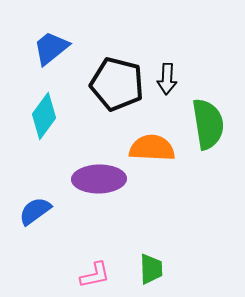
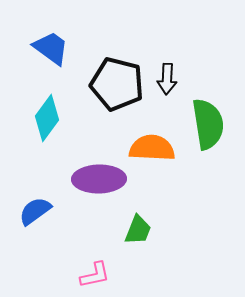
blue trapezoid: rotated 75 degrees clockwise
cyan diamond: moved 3 px right, 2 px down
green trapezoid: moved 13 px left, 39 px up; rotated 24 degrees clockwise
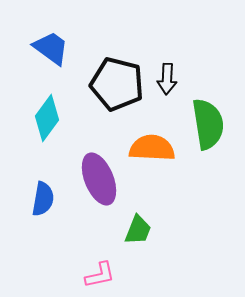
purple ellipse: rotated 69 degrees clockwise
blue semicircle: moved 8 px right, 12 px up; rotated 136 degrees clockwise
pink L-shape: moved 5 px right
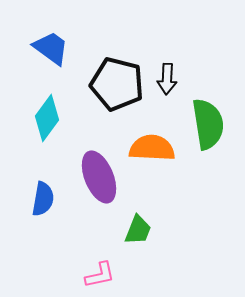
purple ellipse: moved 2 px up
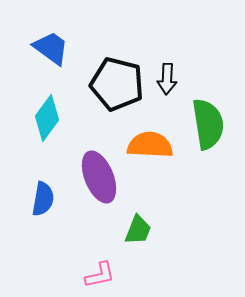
orange semicircle: moved 2 px left, 3 px up
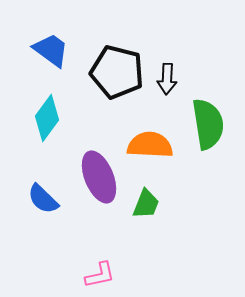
blue trapezoid: moved 2 px down
black pentagon: moved 12 px up
blue semicircle: rotated 124 degrees clockwise
green trapezoid: moved 8 px right, 26 px up
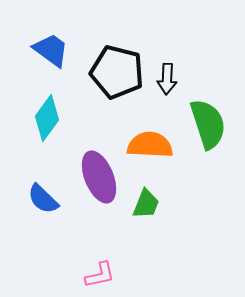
green semicircle: rotated 9 degrees counterclockwise
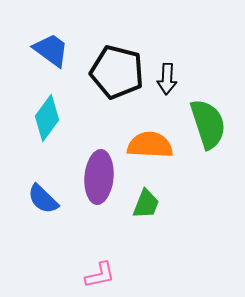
purple ellipse: rotated 27 degrees clockwise
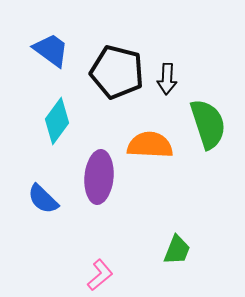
cyan diamond: moved 10 px right, 3 px down
green trapezoid: moved 31 px right, 46 px down
pink L-shape: rotated 28 degrees counterclockwise
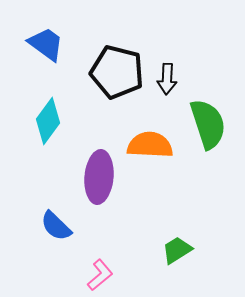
blue trapezoid: moved 5 px left, 6 px up
cyan diamond: moved 9 px left
blue semicircle: moved 13 px right, 27 px down
green trapezoid: rotated 144 degrees counterclockwise
